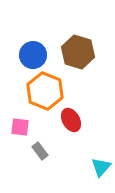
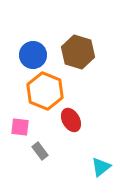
cyan triangle: rotated 10 degrees clockwise
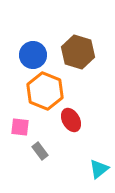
cyan triangle: moved 2 px left, 2 px down
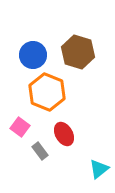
orange hexagon: moved 2 px right, 1 px down
red ellipse: moved 7 px left, 14 px down
pink square: rotated 30 degrees clockwise
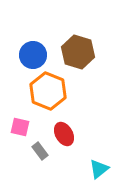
orange hexagon: moved 1 px right, 1 px up
pink square: rotated 24 degrees counterclockwise
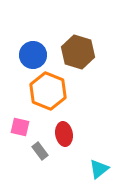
red ellipse: rotated 20 degrees clockwise
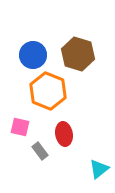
brown hexagon: moved 2 px down
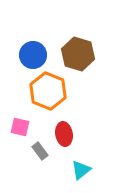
cyan triangle: moved 18 px left, 1 px down
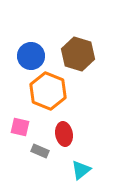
blue circle: moved 2 px left, 1 px down
gray rectangle: rotated 30 degrees counterclockwise
